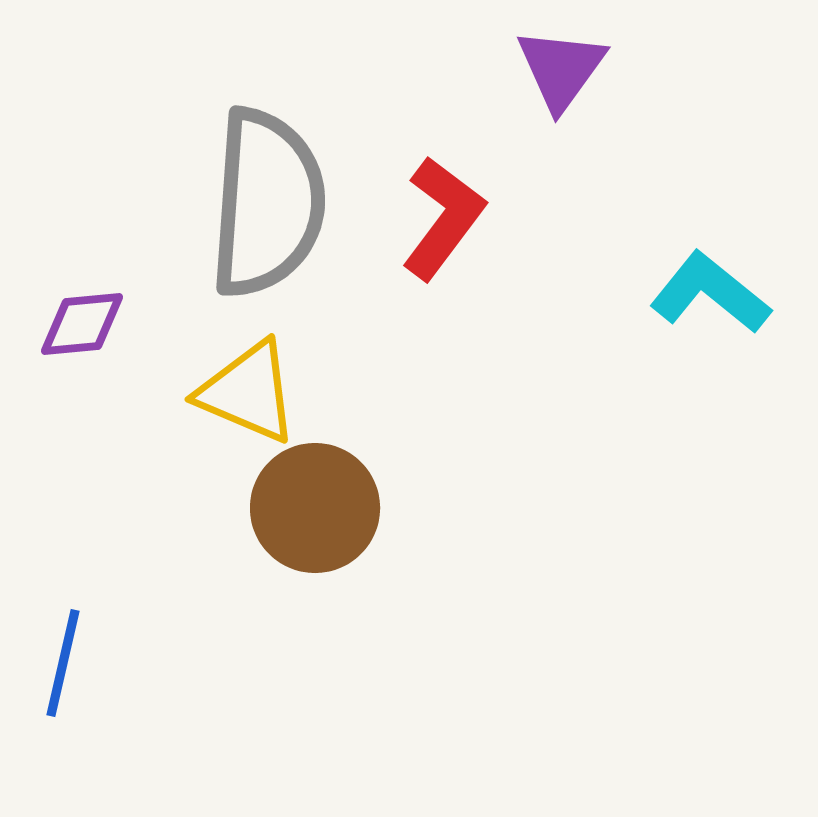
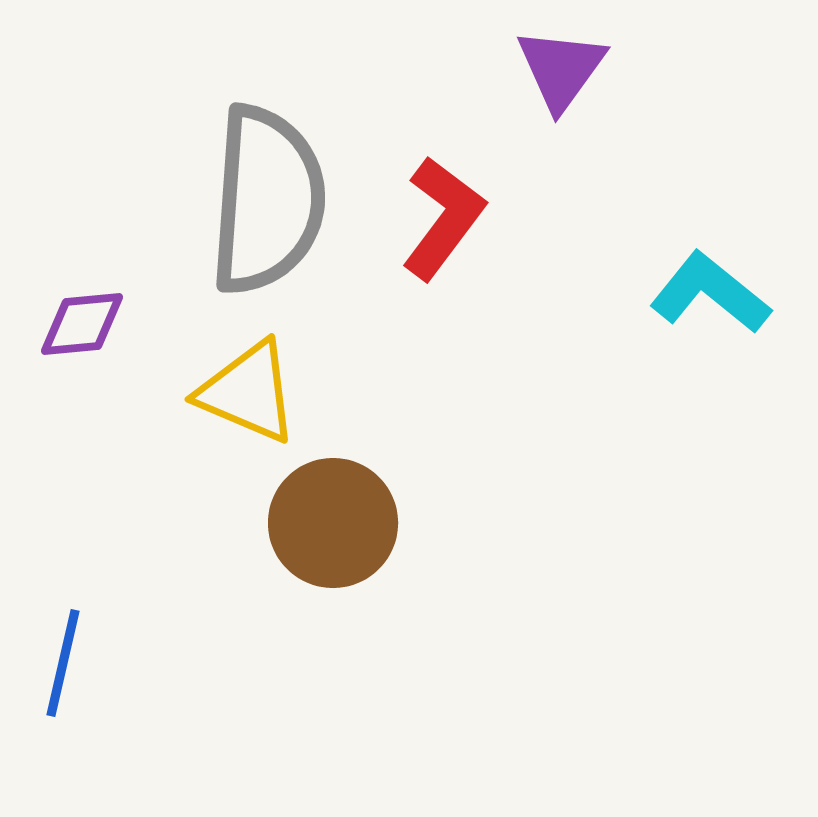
gray semicircle: moved 3 px up
brown circle: moved 18 px right, 15 px down
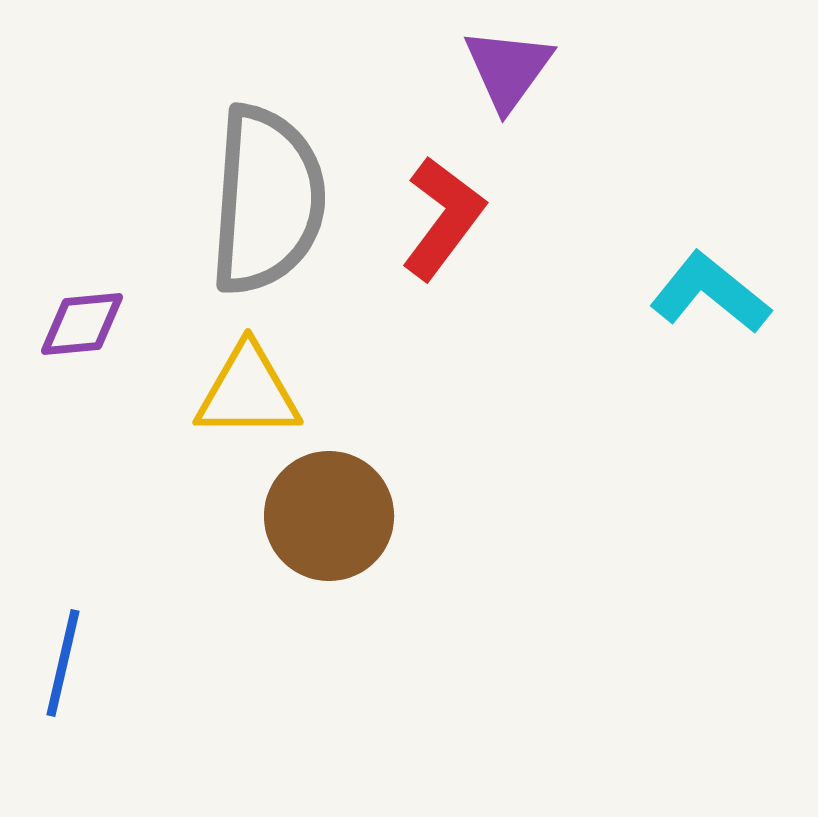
purple triangle: moved 53 px left
yellow triangle: rotated 23 degrees counterclockwise
brown circle: moved 4 px left, 7 px up
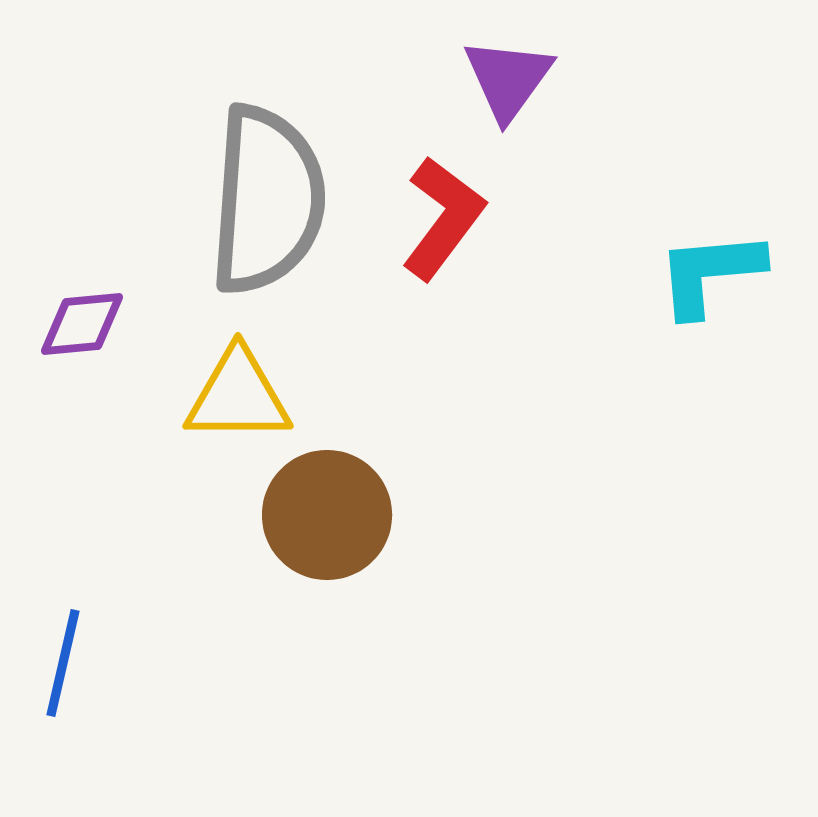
purple triangle: moved 10 px down
cyan L-shape: moved 20 px up; rotated 44 degrees counterclockwise
yellow triangle: moved 10 px left, 4 px down
brown circle: moved 2 px left, 1 px up
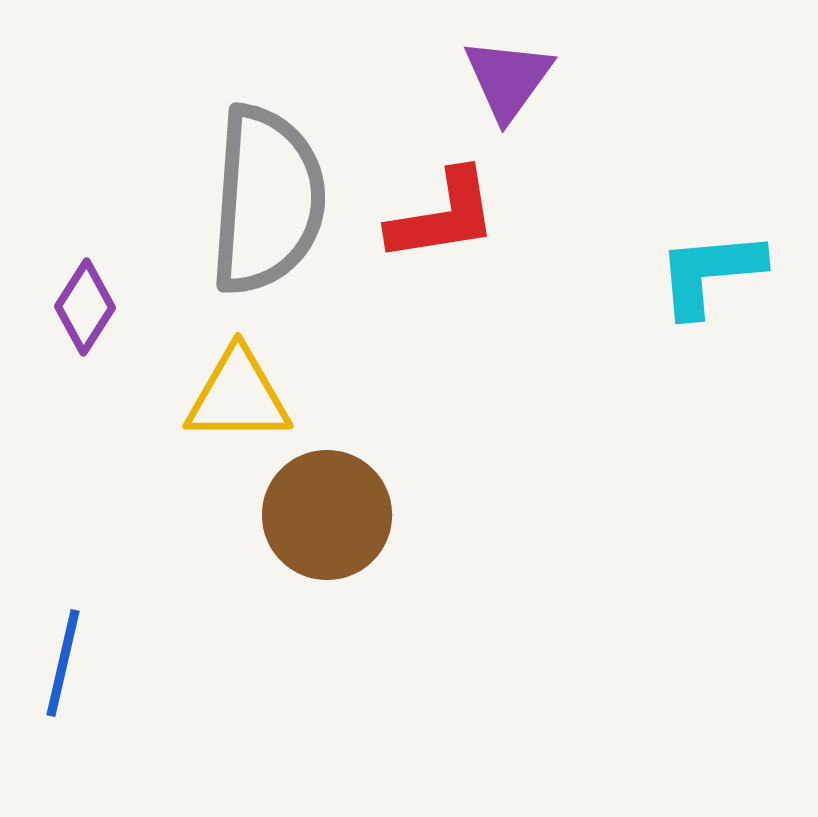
red L-shape: moved 2 px up; rotated 44 degrees clockwise
purple diamond: moved 3 px right, 17 px up; rotated 52 degrees counterclockwise
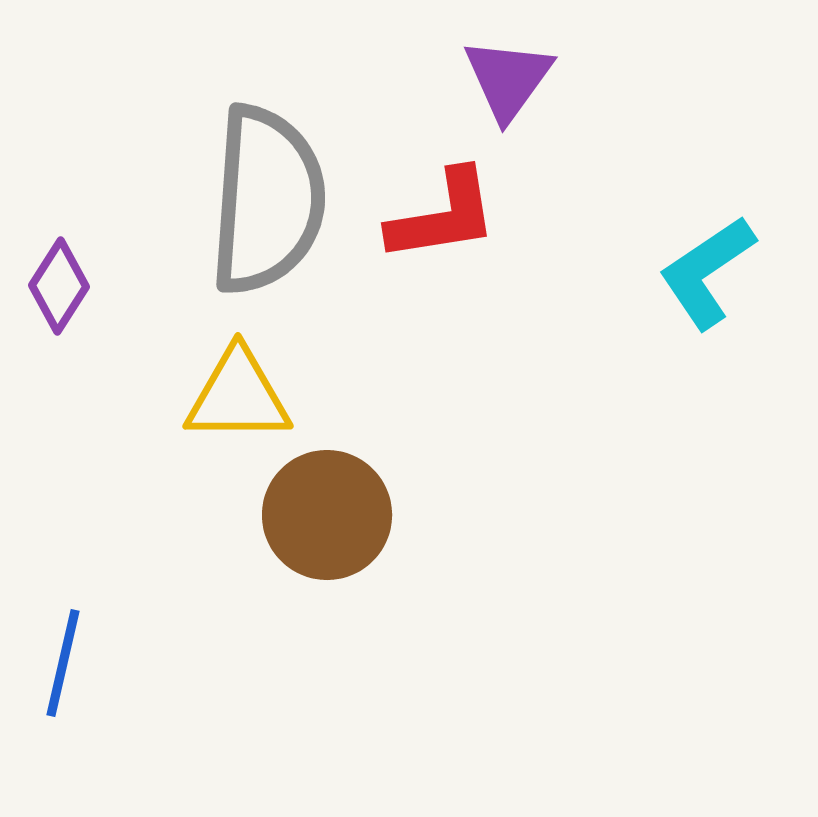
cyan L-shape: moved 3 px left, 1 px up; rotated 29 degrees counterclockwise
purple diamond: moved 26 px left, 21 px up
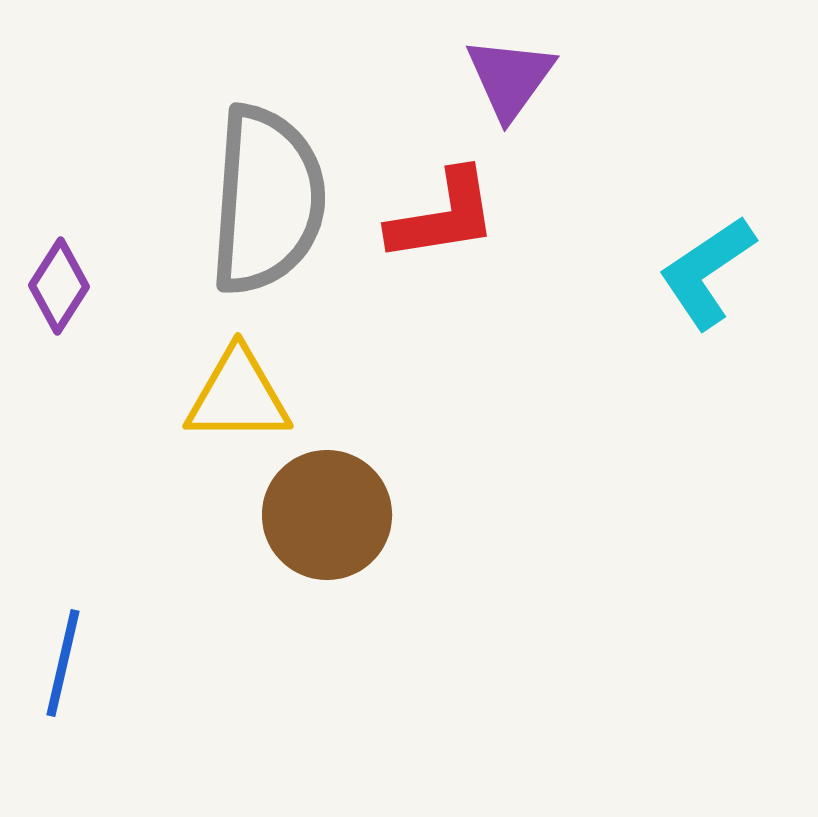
purple triangle: moved 2 px right, 1 px up
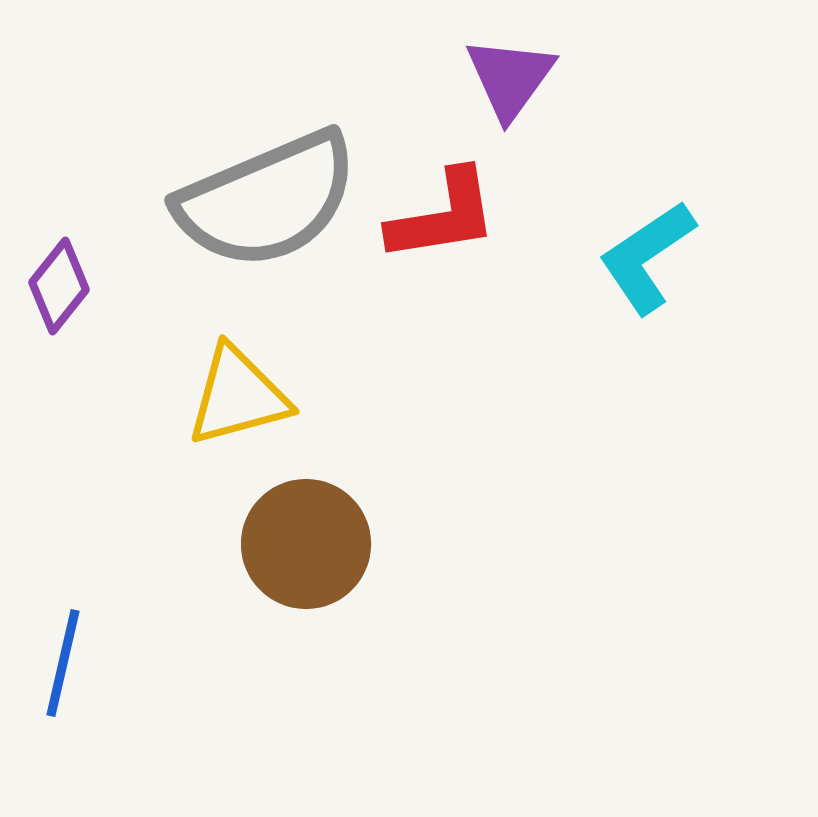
gray semicircle: rotated 63 degrees clockwise
cyan L-shape: moved 60 px left, 15 px up
purple diamond: rotated 6 degrees clockwise
yellow triangle: rotated 15 degrees counterclockwise
brown circle: moved 21 px left, 29 px down
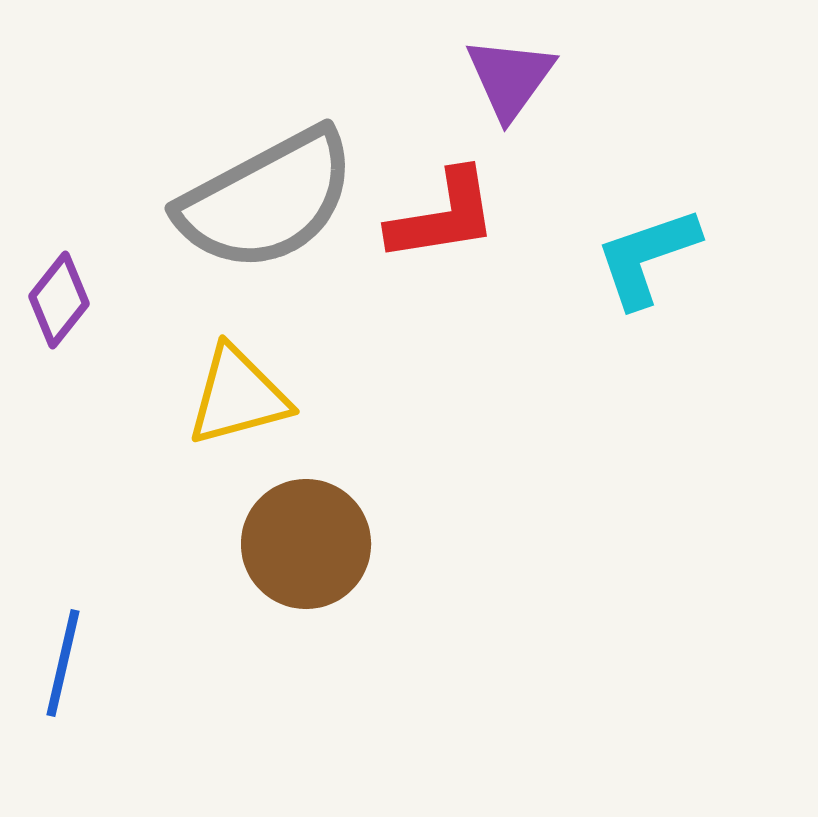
gray semicircle: rotated 5 degrees counterclockwise
cyan L-shape: rotated 15 degrees clockwise
purple diamond: moved 14 px down
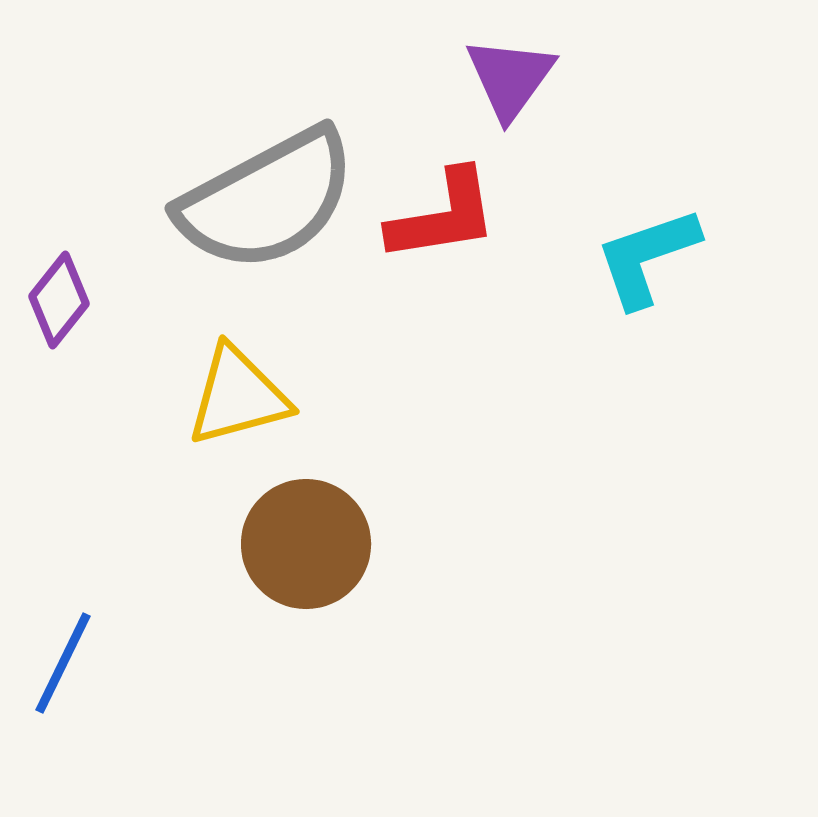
blue line: rotated 13 degrees clockwise
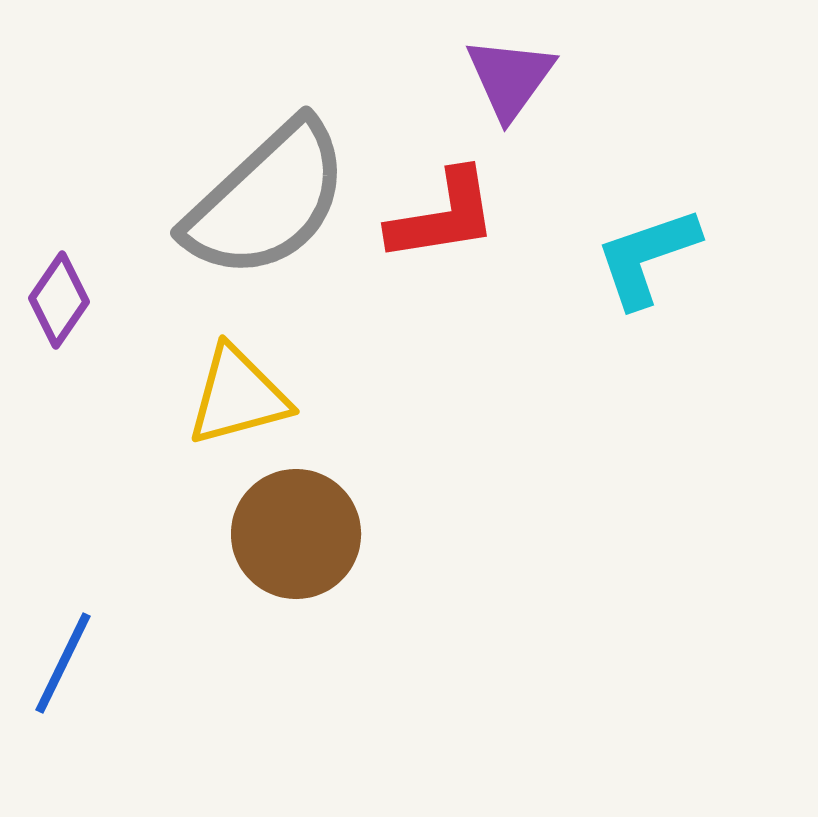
gray semicircle: rotated 15 degrees counterclockwise
purple diamond: rotated 4 degrees counterclockwise
brown circle: moved 10 px left, 10 px up
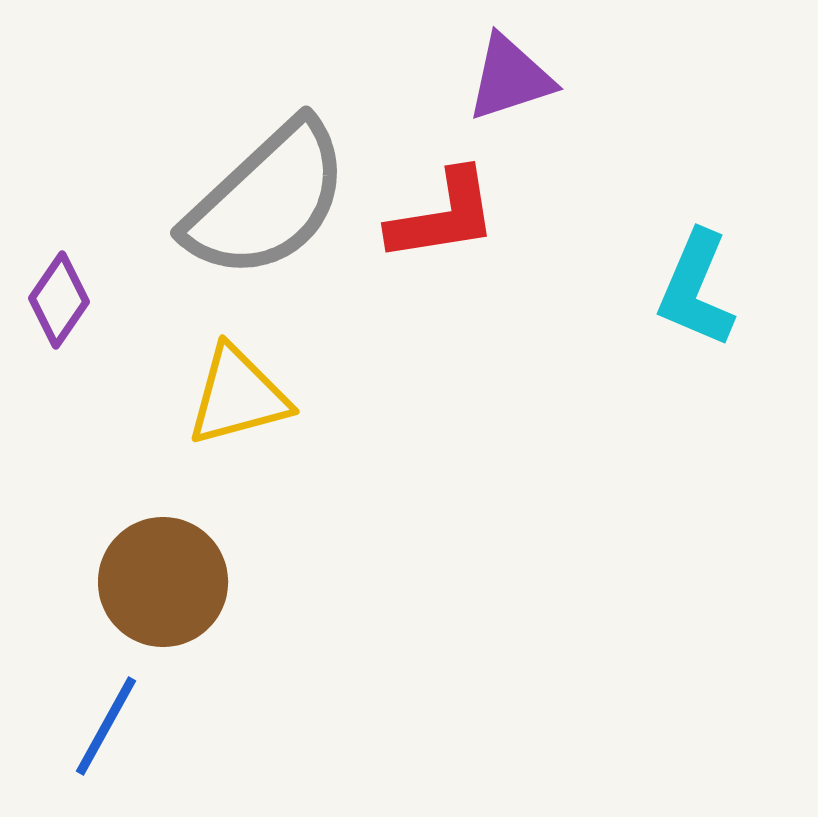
purple triangle: rotated 36 degrees clockwise
cyan L-shape: moved 49 px right, 32 px down; rotated 48 degrees counterclockwise
brown circle: moved 133 px left, 48 px down
blue line: moved 43 px right, 63 px down; rotated 3 degrees clockwise
